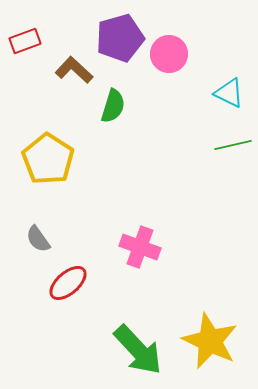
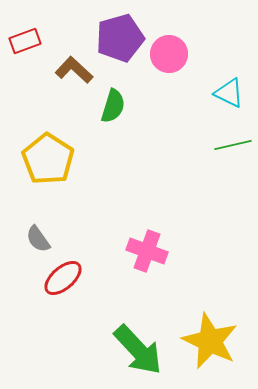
pink cross: moved 7 px right, 4 px down
red ellipse: moved 5 px left, 5 px up
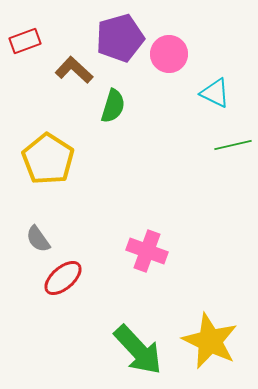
cyan triangle: moved 14 px left
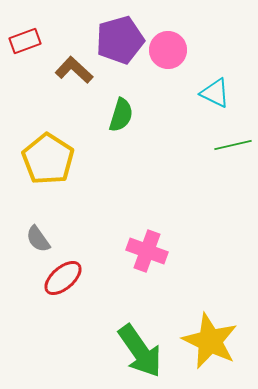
purple pentagon: moved 2 px down
pink circle: moved 1 px left, 4 px up
green semicircle: moved 8 px right, 9 px down
green arrow: moved 2 px right, 1 px down; rotated 8 degrees clockwise
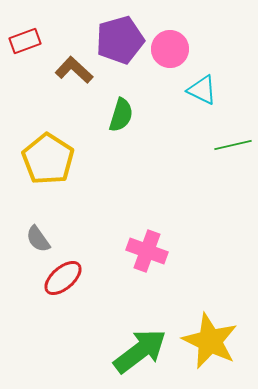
pink circle: moved 2 px right, 1 px up
cyan triangle: moved 13 px left, 3 px up
green arrow: rotated 92 degrees counterclockwise
